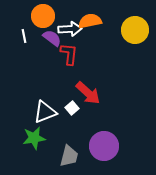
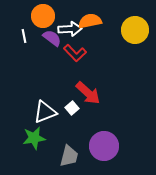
red L-shape: moved 6 px right, 1 px up; rotated 130 degrees clockwise
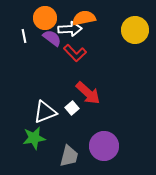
orange circle: moved 2 px right, 2 px down
orange semicircle: moved 6 px left, 3 px up
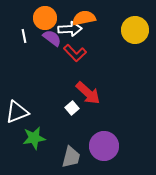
white triangle: moved 28 px left
gray trapezoid: moved 2 px right, 1 px down
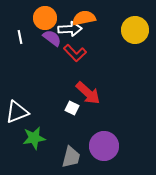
white line: moved 4 px left, 1 px down
white square: rotated 24 degrees counterclockwise
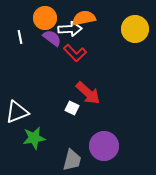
yellow circle: moved 1 px up
gray trapezoid: moved 1 px right, 3 px down
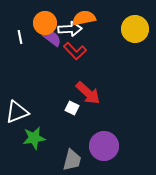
orange circle: moved 5 px down
red L-shape: moved 2 px up
